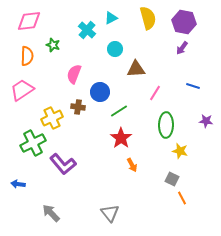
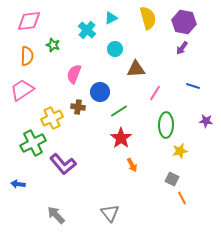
yellow star: rotated 28 degrees counterclockwise
gray arrow: moved 5 px right, 2 px down
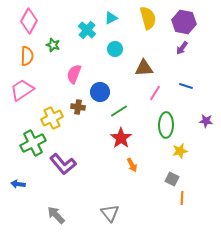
pink diamond: rotated 55 degrees counterclockwise
brown triangle: moved 8 px right, 1 px up
blue line: moved 7 px left
orange line: rotated 32 degrees clockwise
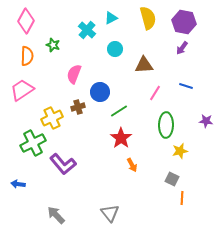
pink diamond: moved 3 px left
brown triangle: moved 3 px up
brown cross: rotated 24 degrees counterclockwise
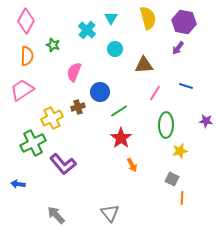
cyan triangle: rotated 32 degrees counterclockwise
purple arrow: moved 4 px left
pink semicircle: moved 2 px up
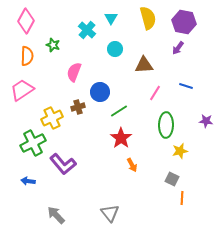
blue arrow: moved 10 px right, 3 px up
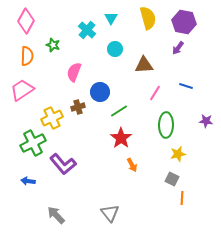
yellow star: moved 2 px left, 3 px down
